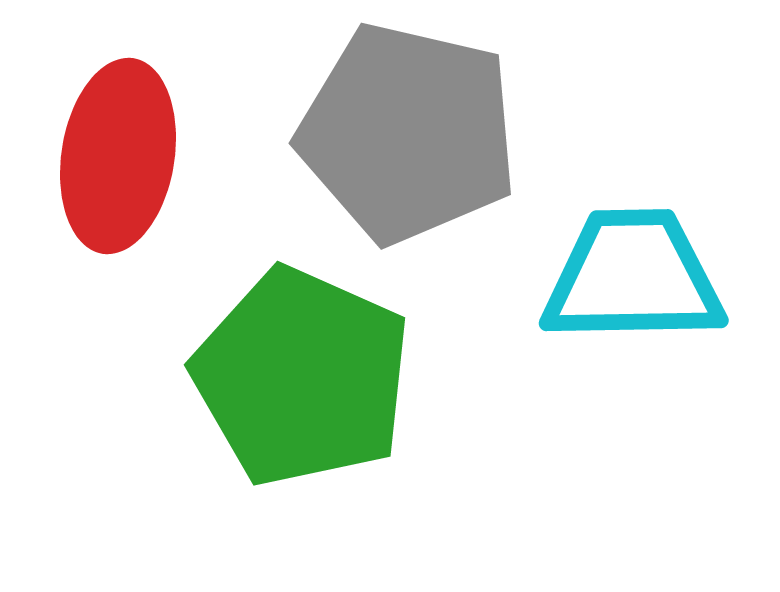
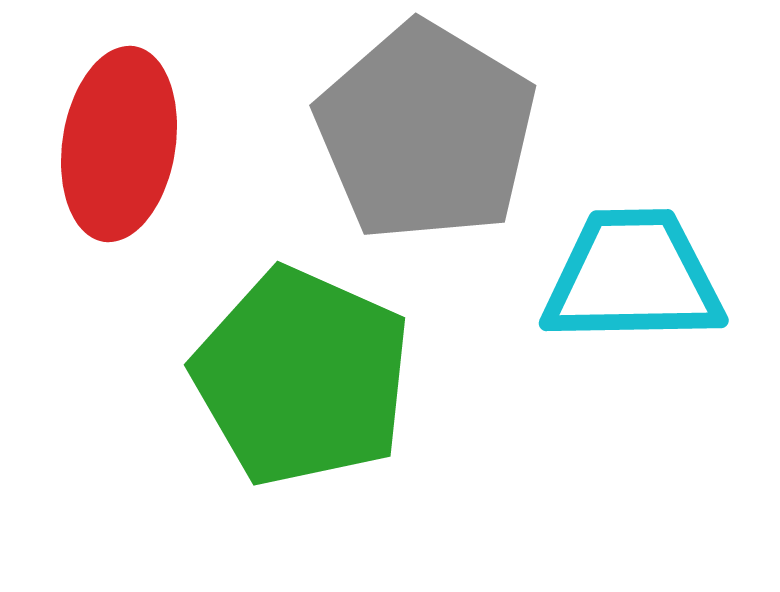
gray pentagon: moved 18 px right, 1 px up; rotated 18 degrees clockwise
red ellipse: moved 1 px right, 12 px up
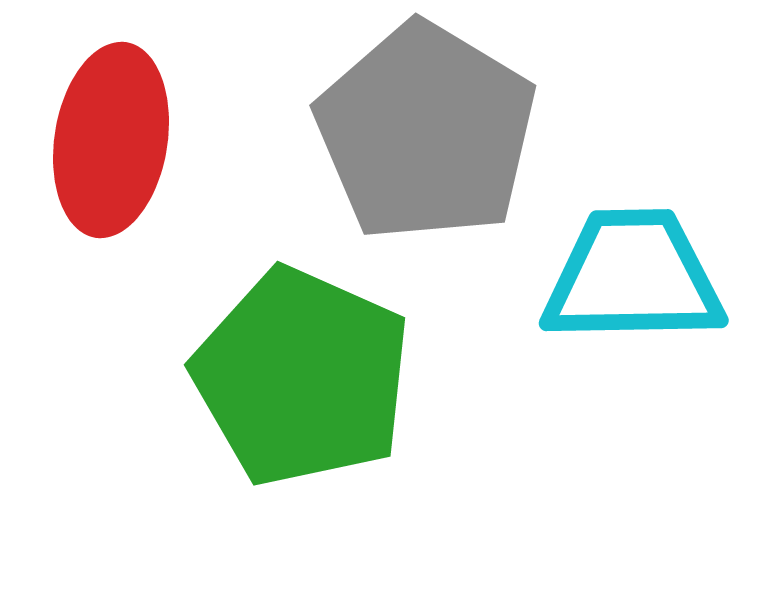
red ellipse: moved 8 px left, 4 px up
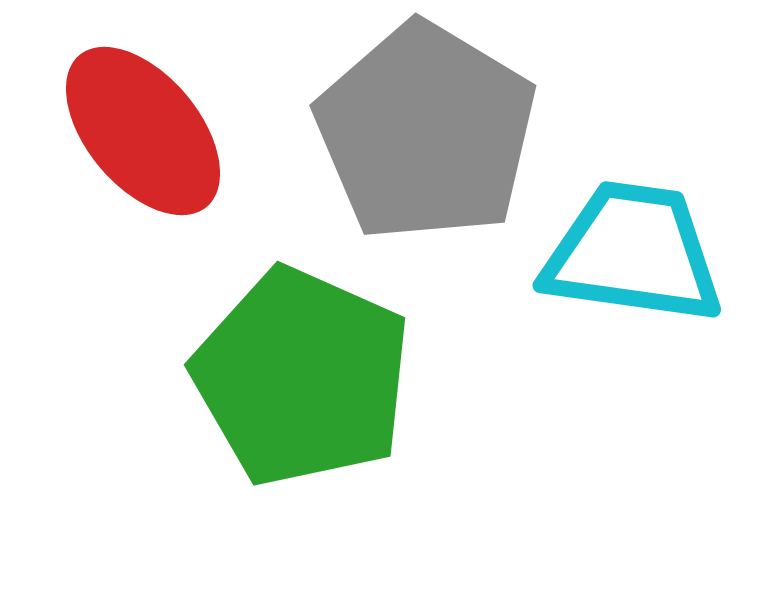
red ellipse: moved 32 px right, 9 px up; rotated 49 degrees counterclockwise
cyan trapezoid: moved 24 px up; rotated 9 degrees clockwise
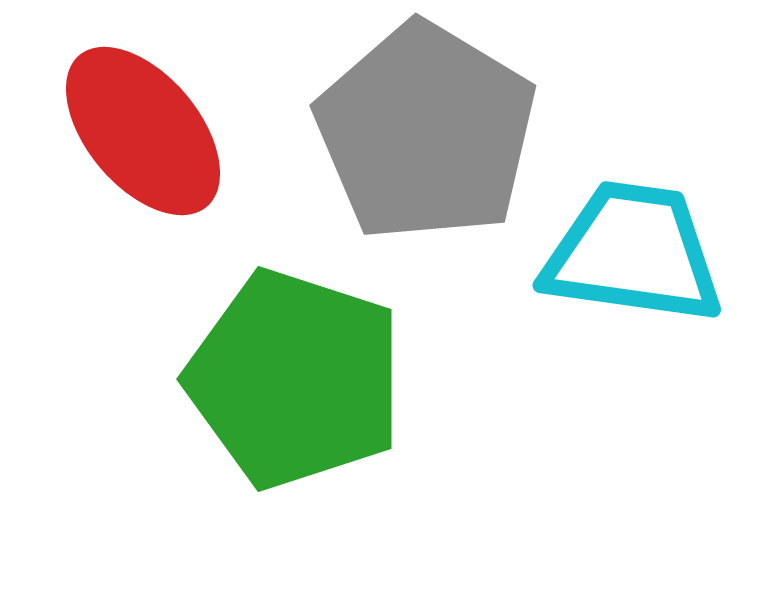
green pentagon: moved 7 px left, 2 px down; rotated 6 degrees counterclockwise
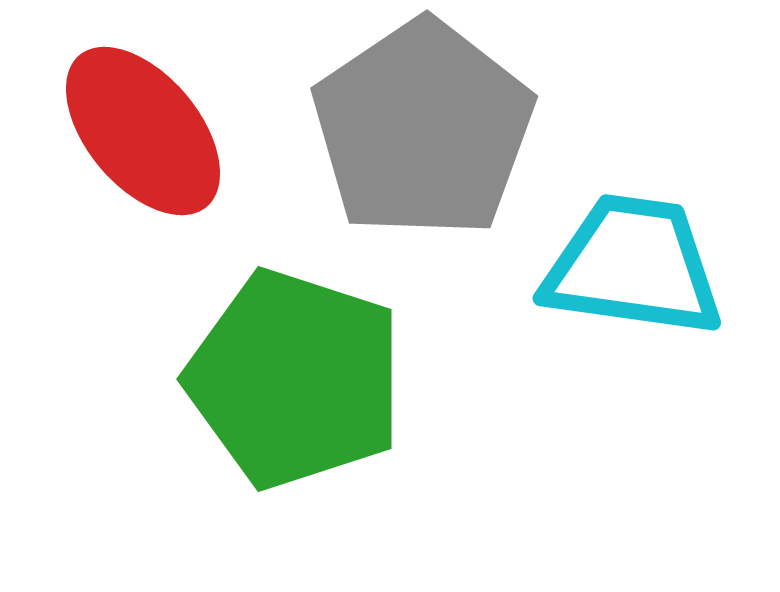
gray pentagon: moved 3 px left, 3 px up; rotated 7 degrees clockwise
cyan trapezoid: moved 13 px down
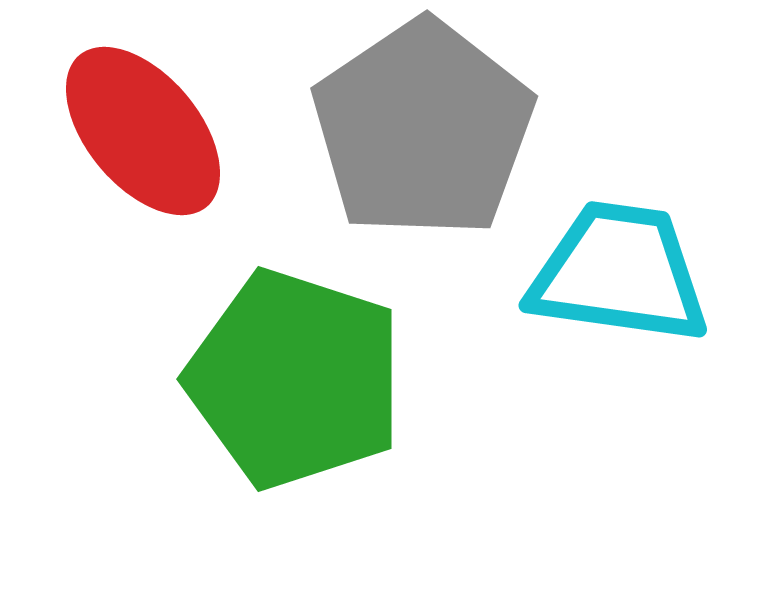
cyan trapezoid: moved 14 px left, 7 px down
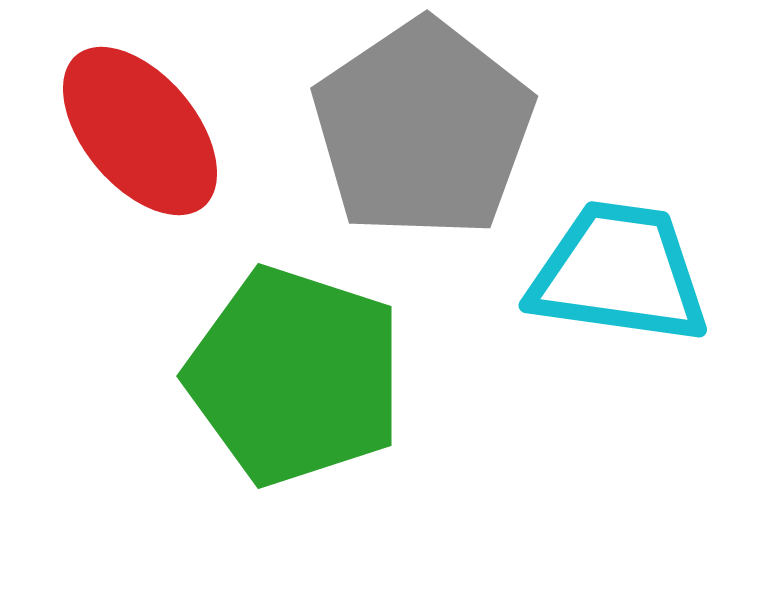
red ellipse: moved 3 px left
green pentagon: moved 3 px up
